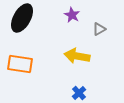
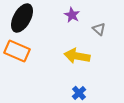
gray triangle: rotated 48 degrees counterclockwise
orange rectangle: moved 3 px left, 13 px up; rotated 15 degrees clockwise
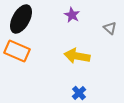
black ellipse: moved 1 px left, 1 px down
gray triangle: moved 11 px right, 1 px up
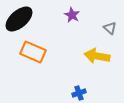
black ellipse: moved 2 px left; rotated 20 degrees clockwise
orange rectangle: moved 16 px right, 1 px down
yellow arrow: moved 20 px right
blue cross: rotated 24 degrees clockwise
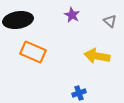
black ellipse: moved 1 px left, 1 px down; rotated 32 degrees clockwise
gray triangle: moved 7 px up
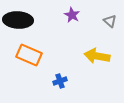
black ellipse: rotated 12 degrees clockwise
orange rectangle: moved 4 px left, 3 px down
blue cross: moved 19 px left, 12 px up
